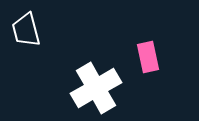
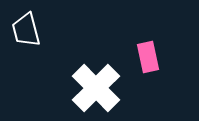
white cross: rotated 15 degrees counterclockwise
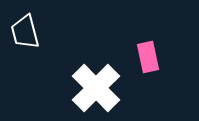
white trapezoid: moved 1 px left, 2 px down
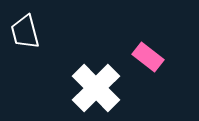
pink rectangle: rotated 40 degrees counterclockwise
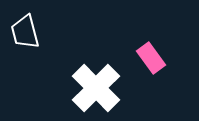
pink rectangle: moved 3 px right, 1 px down; rotated 16 degrees clockwise
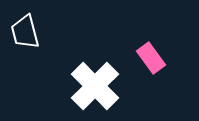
white cross: moved 1 px left, 2 px up
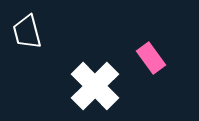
white trapezoid: moved 2 px right
